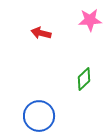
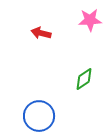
green diamond: rotated 10 degrees clockwise
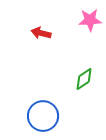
blue circle: moved 4 px right
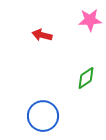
red arrow: moved 1 px right, 2 px down
green diamond: moved 2 px right, 1 px up
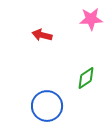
pink star: moved 1 px right, 1 px up
blue circle: moved 4 px right, 10 px up
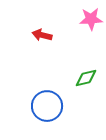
green diamond: rotated 20 degrees clockwise
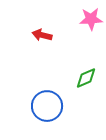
green diamond: rotated 10 degrees counterclockwise
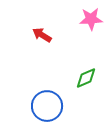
red arrow: rotated 18 degrees clockwise
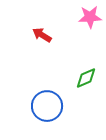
pink star: moved 1 px left, 2 px up
